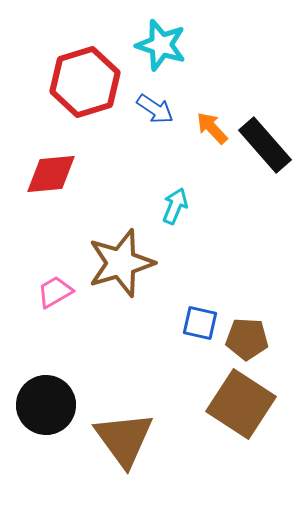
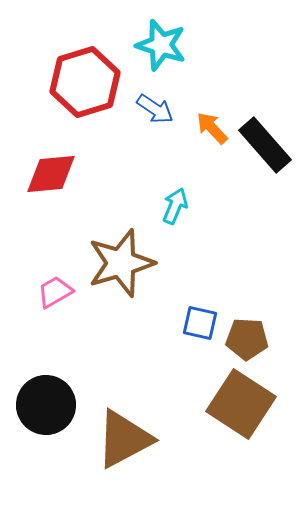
brown triangle: rotated 38 degrees clockwise
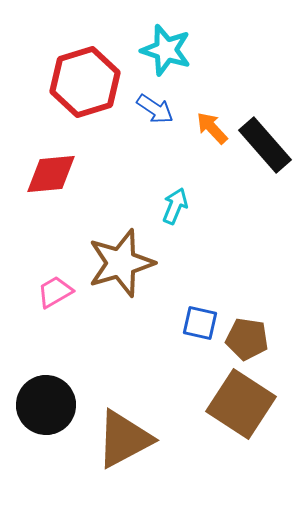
cyan star: moved 5 px right, 5 px down
brown pentagon: rotated 6 degrees clockwise
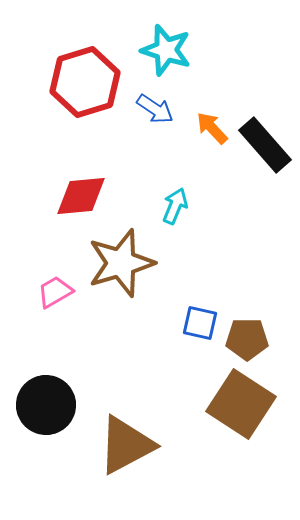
red diamond: moved 30 px right, 22 px down
brown pentagon: rotated 9 degrees counterclockwise
brown triangle: moved 2 px right, 6 px down
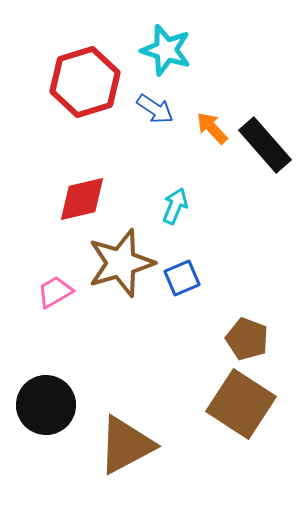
red diamond: moved 1 px right, 3 px down; rotated 8 degrees counterclockwise
blue square: moved 18 px left, 45 px up; rotated 36 degrees counterclockwise
brown pentagon: rotated 21 degrees clockwise
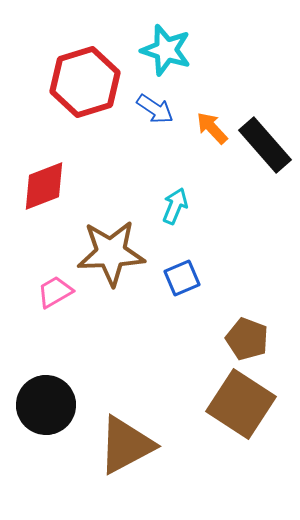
red diamond: moved 38 px left, 13 px up; rotated 8 degrees counterclockwise
brown star: moved 10 px left, 10 px up; rotated 14 degrees clockwise
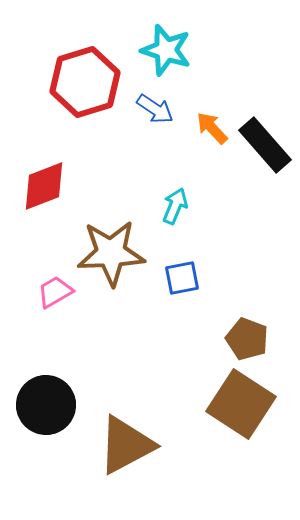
blue square: rotated 12 degrees clockwise
